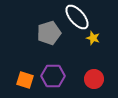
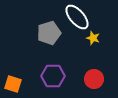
orange square: moved 12 px left, 4 px down
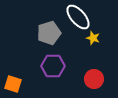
white ellipse: moved 1 px right
purple hexagon: moved 10 px up
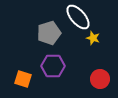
red circle: moved 6 px right
orange square: moved 10 px right, 5 px up
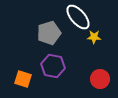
yellow star: moved 1 px right, 1 px up; rotated 16 degrees counterclockwise
purple hexagon: rotated 10 degrees clockwise
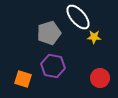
red circle: moved 1 px up
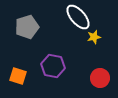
gray pentagon: moved 22 px left, 6 px up
yellow star: rotated 16 degrees counterclockwise
orange square: moved 5 px left, 3 px up
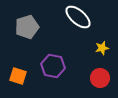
white ellipse: rotated 8 degrees counterclockwise
yellow star: moved 8 px right, 11 px down
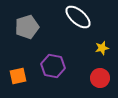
orange square: rotated 30 degrees counterclockwise
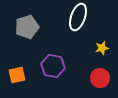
white ellipse: rotated 68 degrees clockwise
orange square: moved 1 px left, 1 px up
